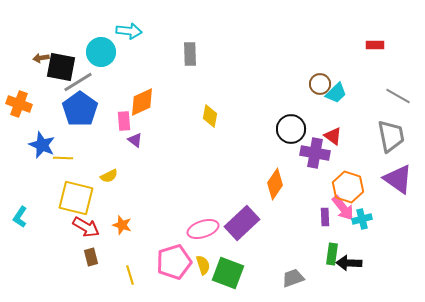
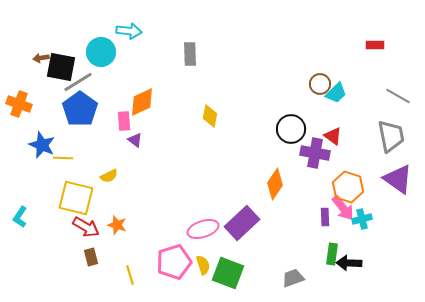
orange star at (122, 225): moved 5 px left
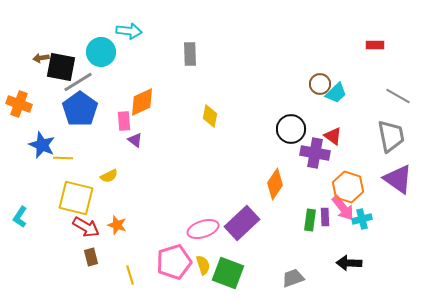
green rectangle at (332, 254): moved 22 px left, 34 px up
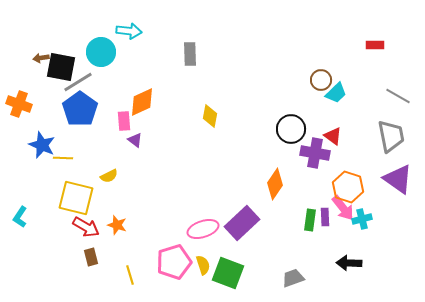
brown circle at (320, 84): moved 1 px right, 4 px up
